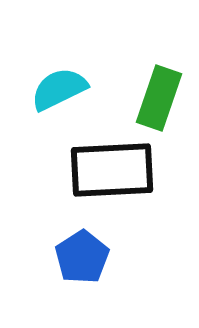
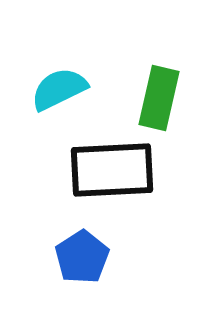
green rectangle: rotated 6 degrees counterclockwise
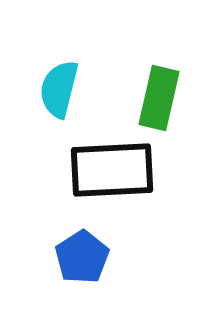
cyan semicircle: rotated 50 degrees counterclockwise
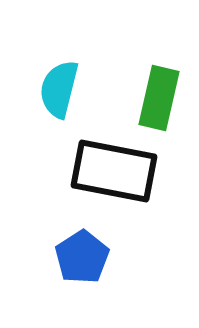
black rectangle: moved 2 px right, 1 px down; rotated 14 degrees clockwise
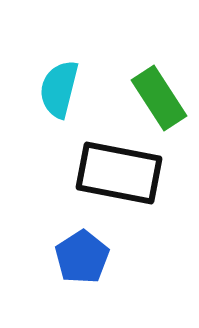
green rectangle: rotated 46 degrees counterclockwise
black rectangle: moved 5 px right, 2 px down
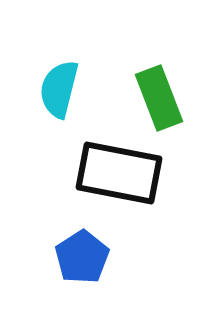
green rectangle: rotated 12 degrees clockwise
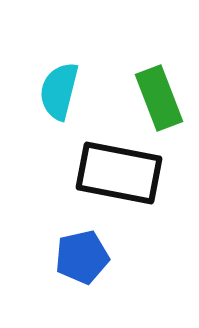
cyan semicircle: moved 2 px down
blue pentagon: rotated 20 degrees clockwise
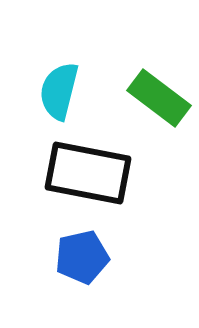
green rectangle: rotated 32 degrees counterclockwise
black rectangle: moved 31 px left
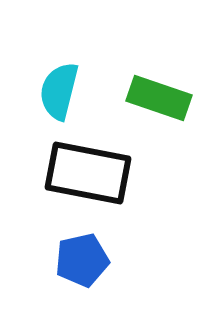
green rectangle: rotated 18 degrees counterclockwise
blue pentagon: moved 3 px down
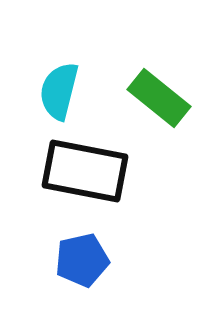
green rectangle: rotated 20 degrees clockwise
black rectangle: moved 3 px left, 2 px up
